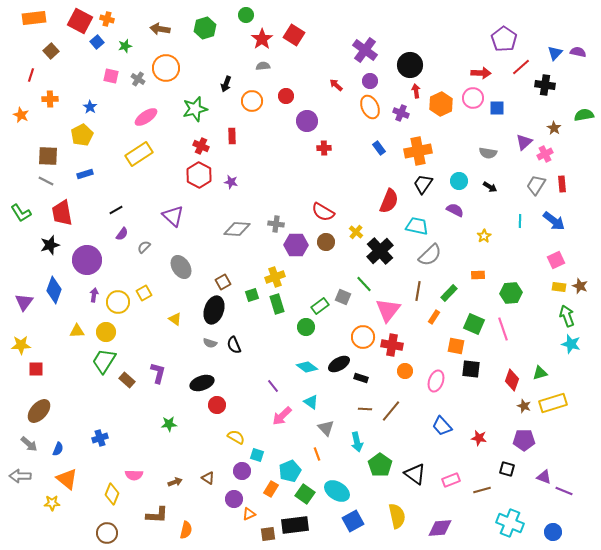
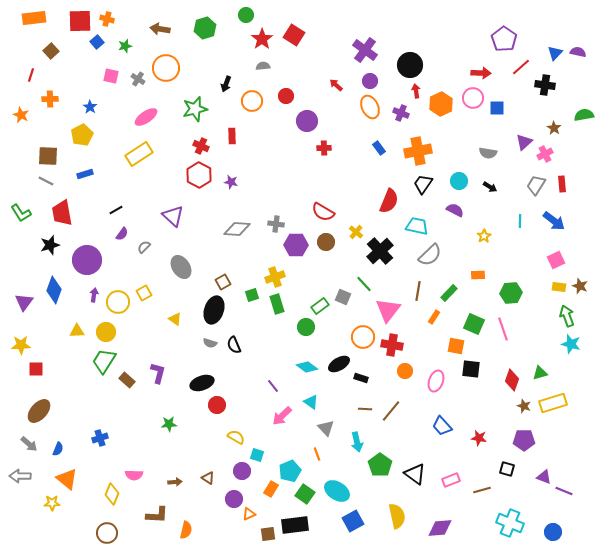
red square at (80, 21): rotated 30 degrees counterclockwise
brown arrow at (175, 482): rotated 16 degrees clockwise
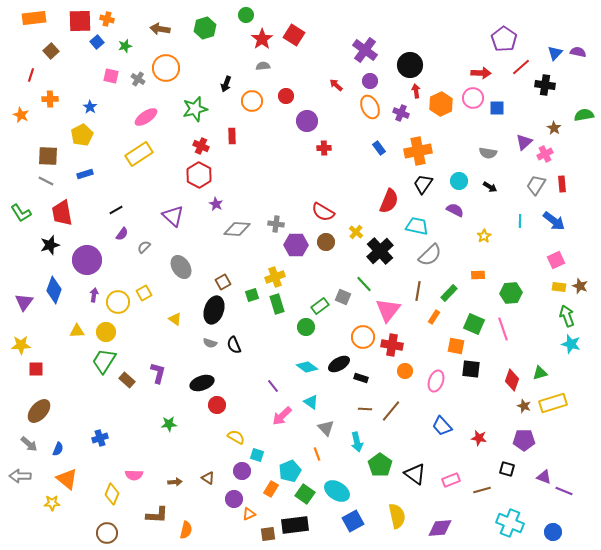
purple star at (231, 182): moved 15 px left, 22 px down; rotated 16 degrees clockwise
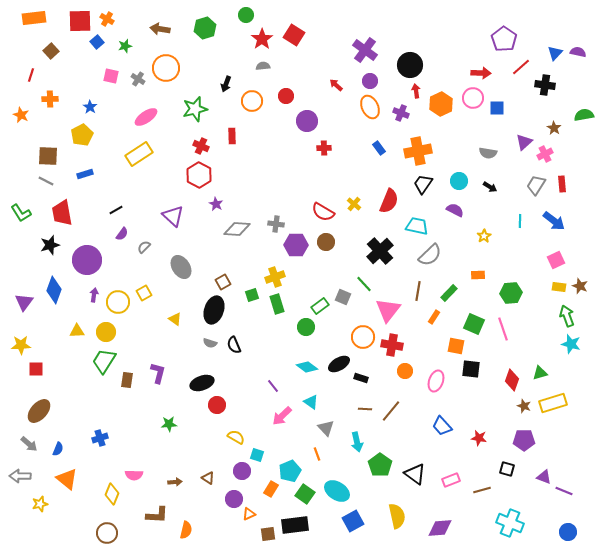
orange cross at (107, 19): rotated 16 degrees clockwise
yellow cross at (356, 232): moved 2 px left, 28 px up
brown rectangle at (127, 380): rotated 56 degrees clockwise
yellow star at (52, 503): moved 12 px left, 1 px down; rotated 14 degrees counterclockwise
blue circle at (553, 532): moved 15 px right
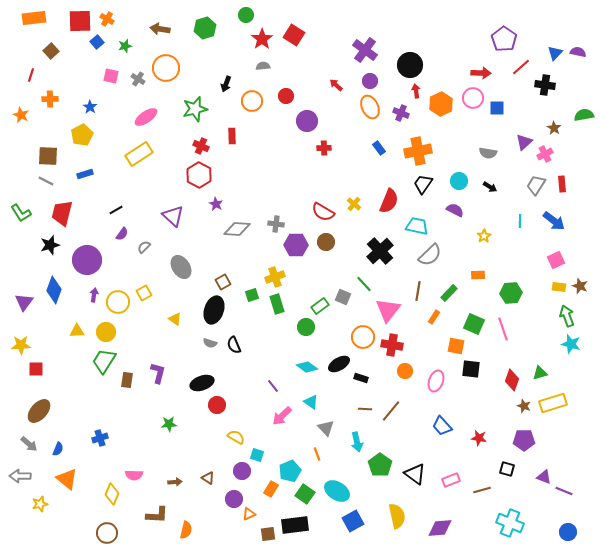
red trapezoid at (62, 213): rotated 24 degrees clockwise
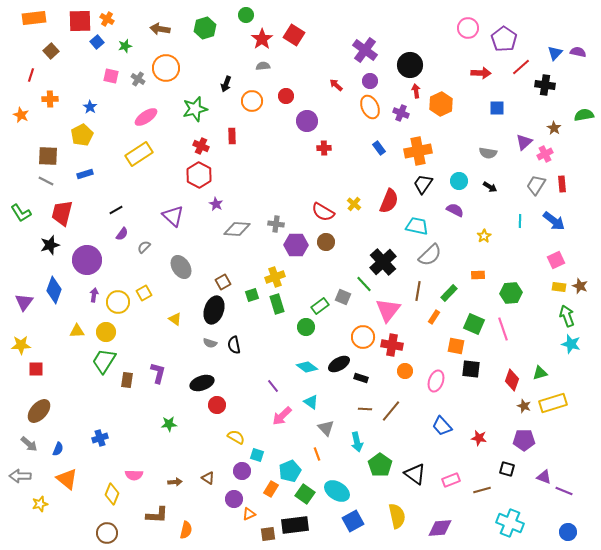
pink circle at (473, 98): moved 5 px left, 70 px up
black cross at (380, 251): moved 3 px right, 11 px down
black semicircle at (234, 345): rotated 12 degrees clockwise
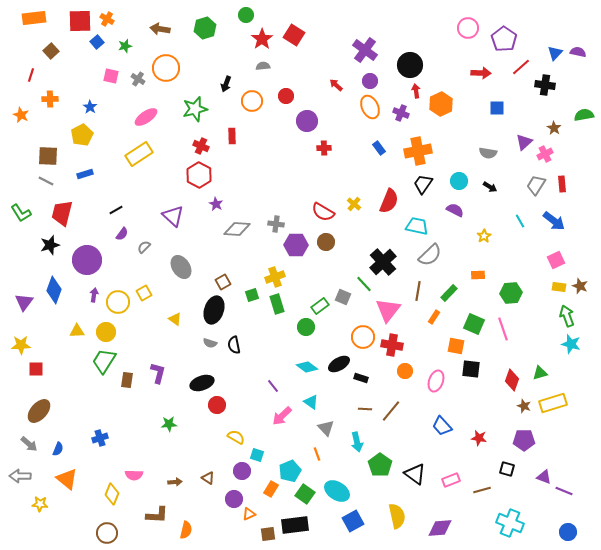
cyan line at (520, 221): rotated 32 degrees counterclockwise
yellow star at (40, 504): rotated 21 degrees clockwise
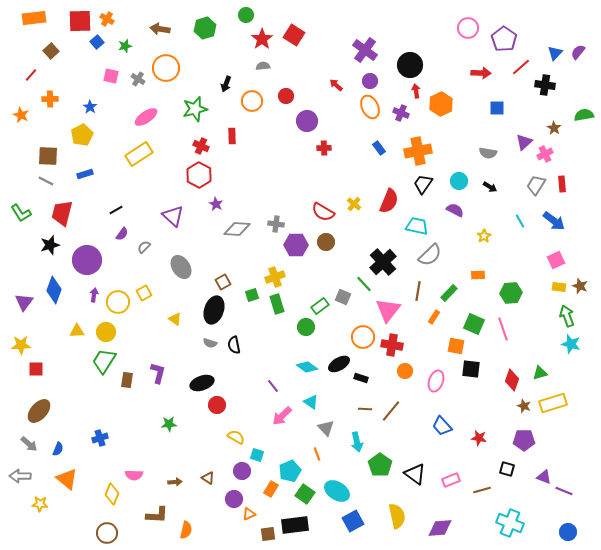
purple semicircle at (578, 52): rotated 63 degrees counterclockwise
red line at (31, 75): rotated 24 degrees clockwise
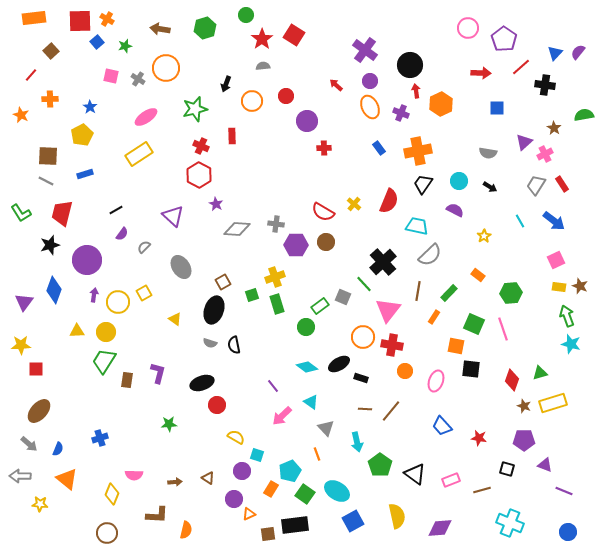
red rectangle at (562, 184): rotated 28 degrees counterclockwise
orange rectangle at (478, 275): rotated 40 degrees clockwise
purple triangle at (544, 477): moved 1 px right, 12 px up
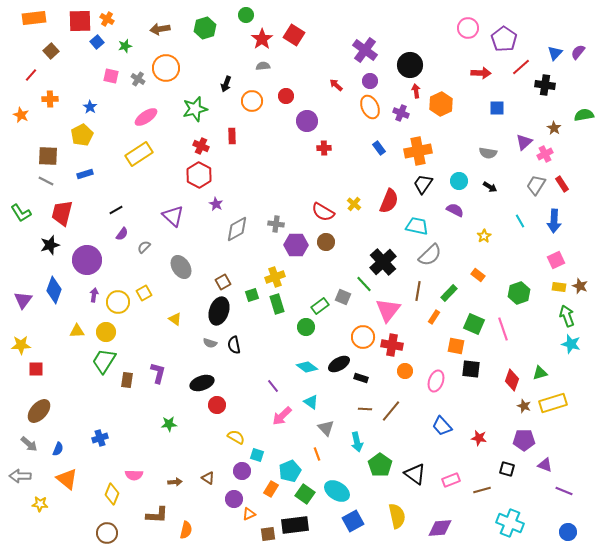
brown arrow at (160, 29): rotated 18 degrees counterclockwise
blue arrow at (554, 221): rotated 55 degrees clockwise
gray diamond at (237, 229): rotated 32 degrees counterclockwise
green hexagon at (511, 293): moved 8 px right; rotated 15 degrees counterclockwise
purple triangle at (24, 302): moved 1 px left, 2 px up
black ellipse at (214, 310): moved 5 px right, 1 px down
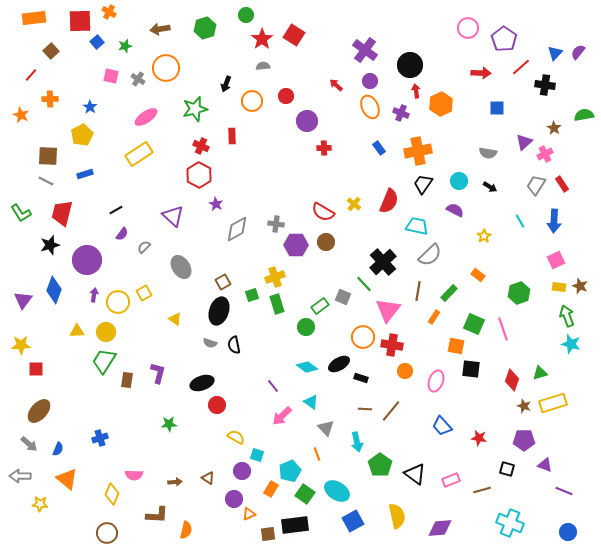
orange cross at (107, 19): moved 2 px right, 7 px up
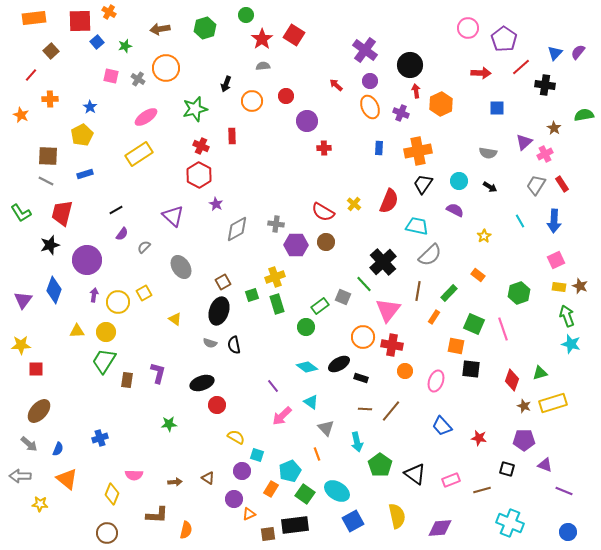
blue rectangle at (379, 148): rotated 40 degrees clockwise
